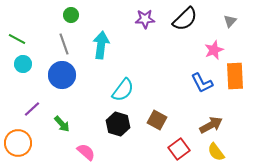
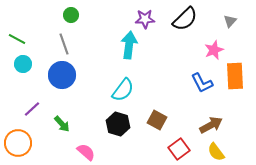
cyan arrow: moved 28 px right
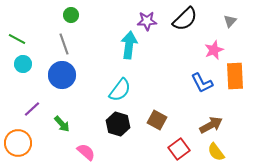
purple star: moved 2 px right, 2 px down
cyan semicircle: moved 3 px left
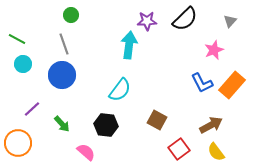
orange rectangle: moved 3 px left, 9 px down; rotated 44 degrees clockwise
black hexagon: moved 12 px left, 1 px down; rotated 10 degrees counterclockwise
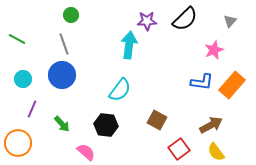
cyan circle: moved 15 px down
blue L-shape: moved 1 px up; rotated 55 degrees counterclockwise
purple line: rotated 24 degrees counterclockwise
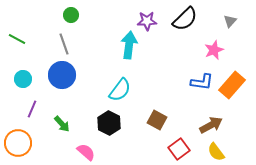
black hexagon: moved 3 px right, 2 px up; rotated 20 degrees clockwise
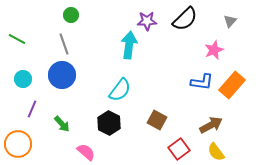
orange circle: moved 1 px down
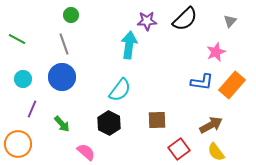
pink star: moved 2 px right, 2 px down
blue circle: moved 2 px down
brown square: rotated 30 degrees counterclockwise
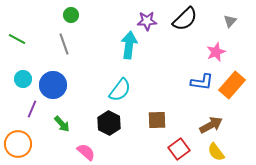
blue circle: moved 9 px left, 8 px down
